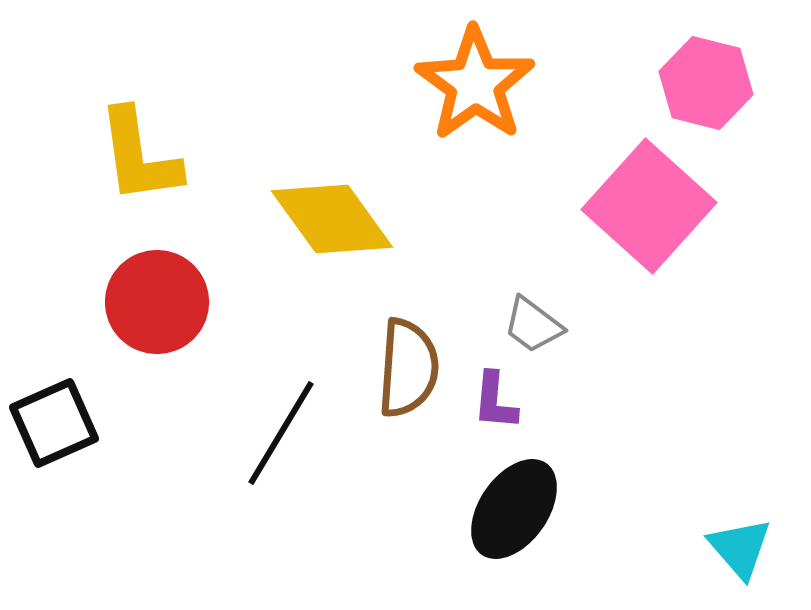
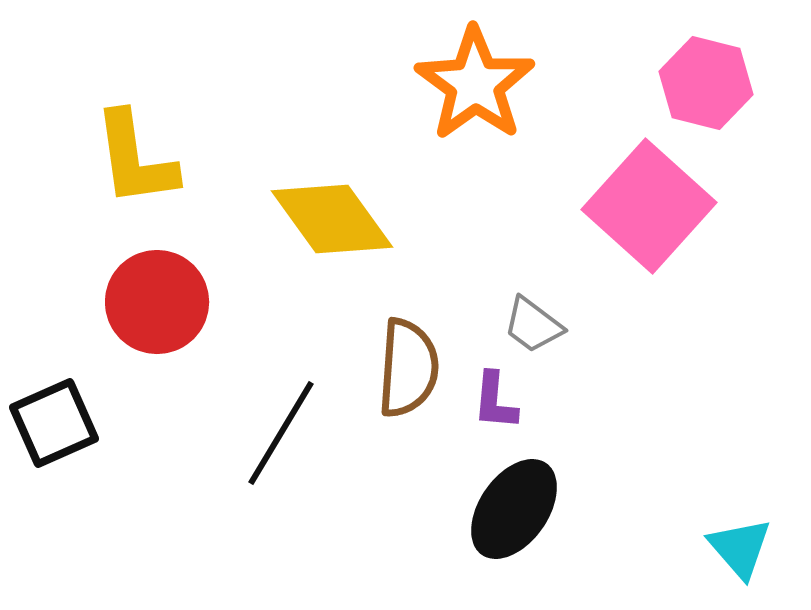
yellow L-shape: moved 4 px left, 3 px down
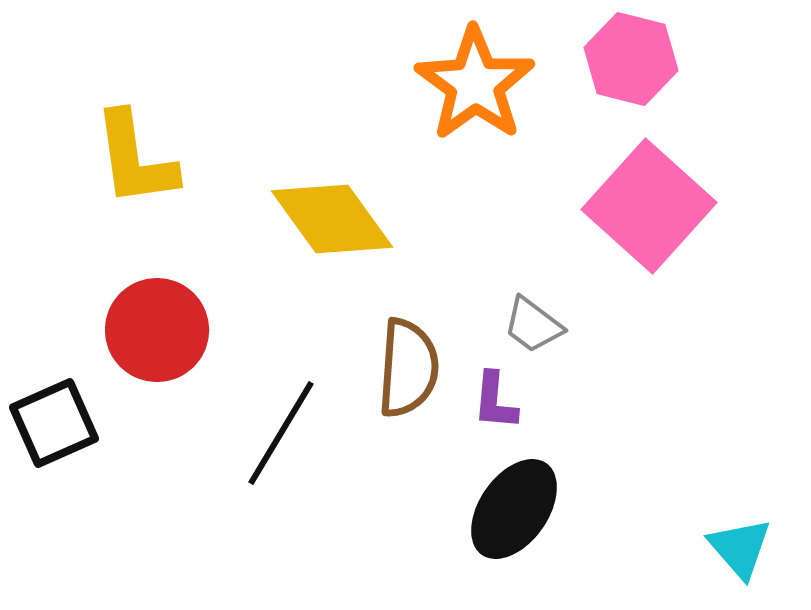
pink hexagon: moved 75 px left, 24 px up
red circle: moved 28 px down
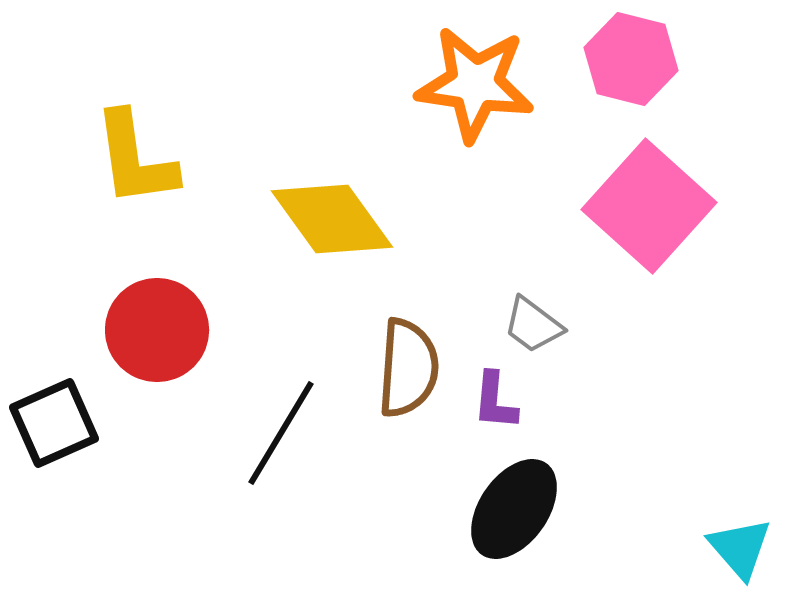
orange star: rotated 28 degrees counterclockwise
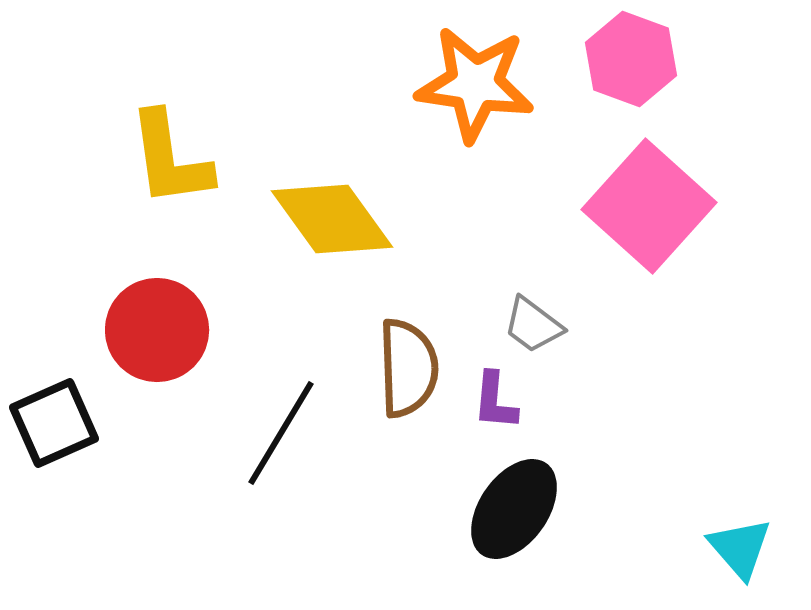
pink hexagon: rotated 6 degrees clockwise
yellow L-shape: moved 35 px right
brown semicircle: rotated 6 degrees counterclockwise
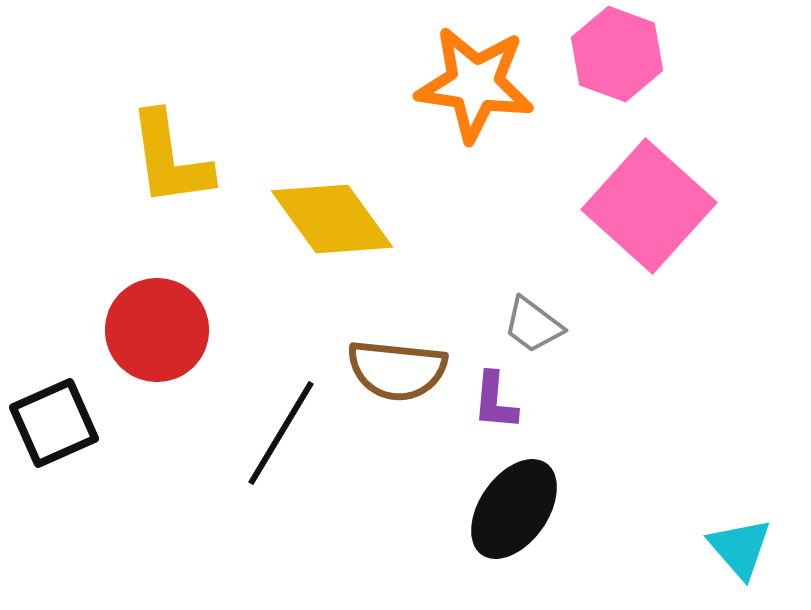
pink hexagon: moved 14 px left, 5 px up
brown semicircle: moved 11 px left, 2 px down; rotated 98 degrees clockwise
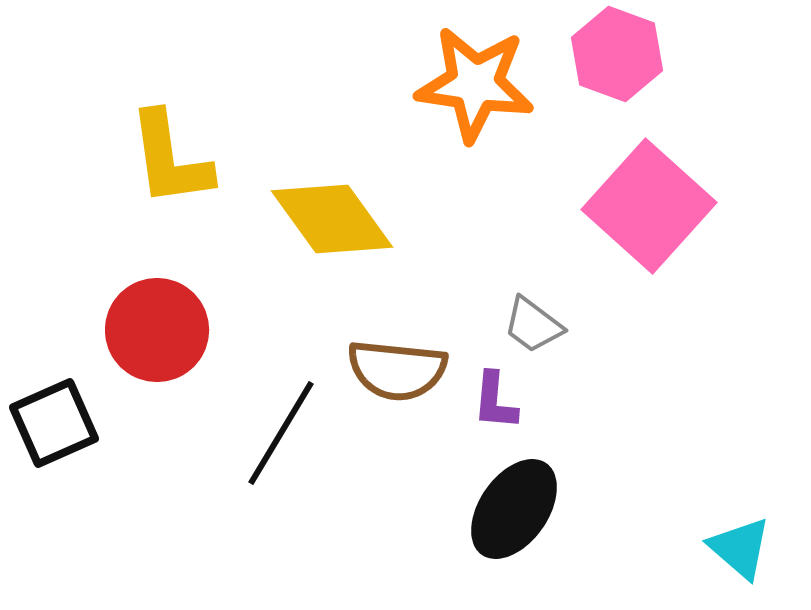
cyan triangle: rotated 8 degrees counterclockwise
